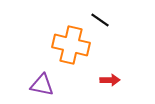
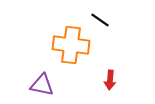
orange cross: rotated 6 degrees counterclockwise
red arrow: rotated 96 degrees clockwise
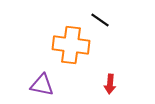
red arrow: moved 4 px down
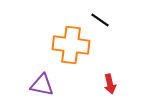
red arrow: rotated 18 degrees counterclockwise
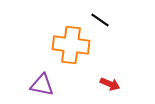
red arrow: rotated 54 degrees counterclockwise
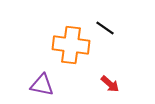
black line: moved 5 px right, 8 px down
red arrow: rotated 18 degrees clockwise
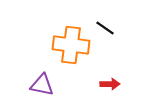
red arrow: rotated 42 degrees counterclockwise
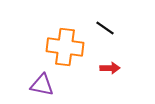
orange cross: moved 6 px left, 2 px down
red arrow: moved 16 px up
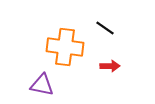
red arrow: moved 2 px up
